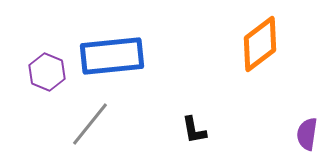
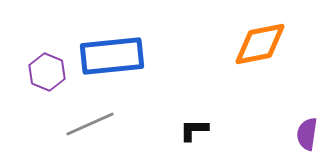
orange diamond: rotated 26 degrees clockwise
gray line: rotated 27 degrees clockwise
black L-shape: rotated 100 degrees clockwise
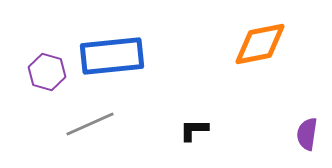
purple hexagon: rotated 6 degrees counterclockwise
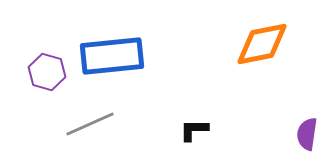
orange diamond: moved 2 px right
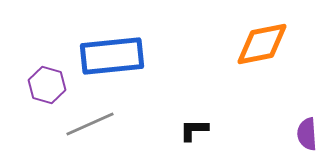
purple hexagon: moved 13 px down
purple semicircle: rotated 12 degrees counterclockwise
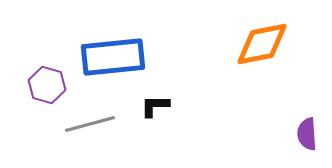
blue rectangle: moved 1 px right, 1 px down
gray line: rotated 9 degrees clockwise
black L-shape: moved 39 px left, 24 px up
